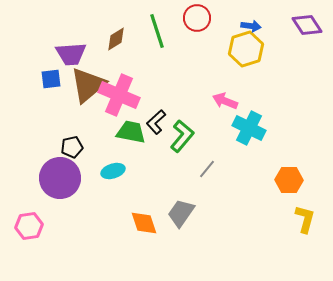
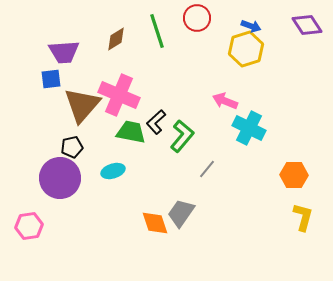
blue arrow: rotated 12 degrees clockwise
purple trapezoid: moved 7 px left, 2 px up
brown triangle: moved 6 px left, 20 px down; rotated 9 degrees counterclockwise
orange hexagon: moved 5 px right, 5 px up
yellow L-shape: moved 2 px left, 2 px up
orange diamond: moved 11 px right
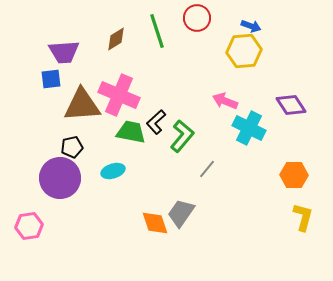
purple diamond: moved 16 px left, 80 px down
yellow hexagon: moved 2 px left, 2 px down; rotated 12 degrees clockwise
brown triangle: rotated 45 degrees clockwise
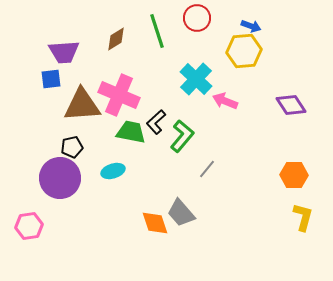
cyan cross: moved 53 px left, 49 px up; rotated 16 degrees clockwise
gray trapezoid: rotated 76 degrees counterclockwise
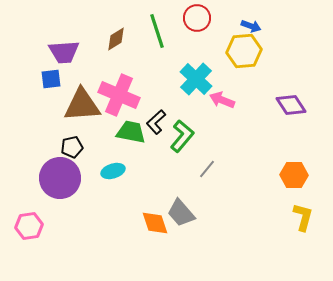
pink arrow: moved 3 px left, 1 px up
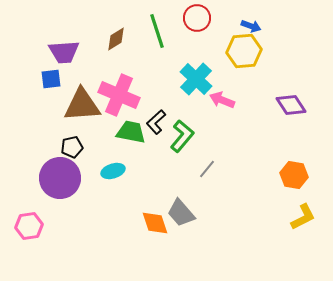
orange hexagon: rotated 8 degrees clockwise
yellow L-shape: rotated 48 degrees clockwise
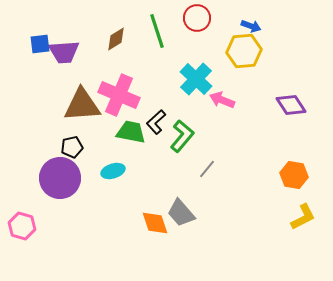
blue square: moved 11 px left, 35 px up
pink hexagon: moved 7 px left; rotated 24 degrees clockwise
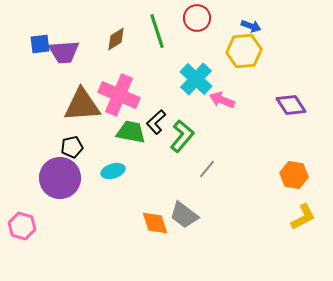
gray trapezoid: moved 3 px right, 2 px down; rotated 12 degrees counterclockwise
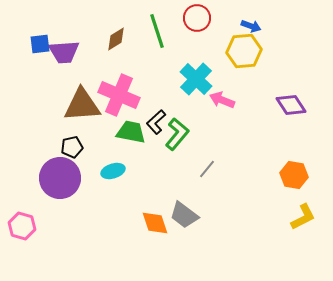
green L-shape: moved 5 px left, 2 px up
